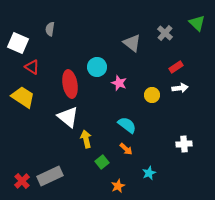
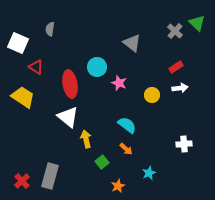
gray cross: moved 10 px right, 2 px up
red triangle: moved 4 px right
gray rectangle: rotated 50 degrees counterclockwise
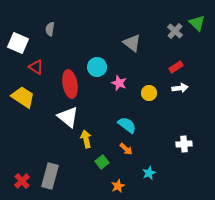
yellow circle: moved 3 px left, 2 px up
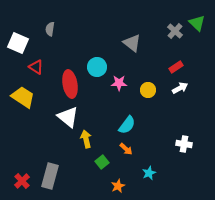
pink star: rotated 21 degrees counterclockwise
white arrow: rotated 21 degrees counterclockwise
yellow circle: moved 1 px left, 3 px up
cyan semicircle: rotated 90 degrees clockwise
white cross: rotated 14 degrees clockwise
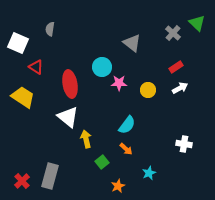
gray cross: moved 2 px left, 2 px down
cyan circle: moved 5 px right
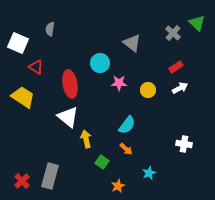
cyan circle: moved 2 px left, 4 px up
green square: rotated 16 degrees counterclockwise
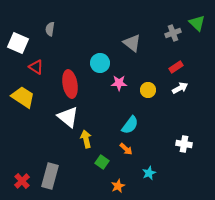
gray cross: rotated 28 degrees clockwise
cyan semicircle: moved 3 px right
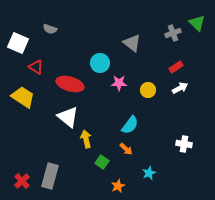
gray semicircle: rotated 80 degrees counterclockwise
red ellipse: rotated 64 degrees counterclockwise
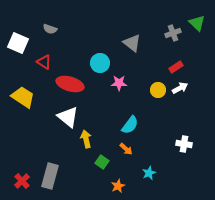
red triangle: moved 8 px right, 5 px up
yellow circle: moved 10 px right
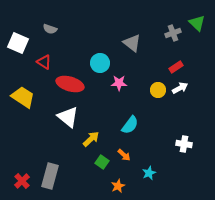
yellow arrow: moved 5 px right; rotated 60 degrees clockwise
orange arrow: moved 2 px left, 6 px down
